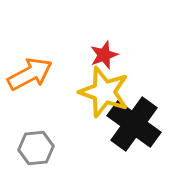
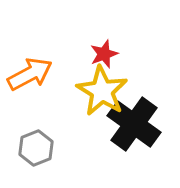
red star: moved 1 px up
yellow star: moved 2 px left, 1 px up; rotated 12 degrees clockwise
gray hexagon: rotated 16 degrees counterclockwise
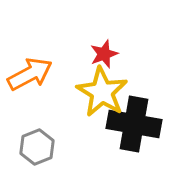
yellow star: moved 1 px down
black cross: rotated 26 degrees counterclockwise
gray hexagon: moved 1 px right, 1 px up
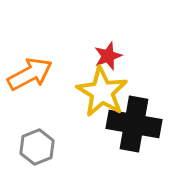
red star: moved 4 px right, 2 px down
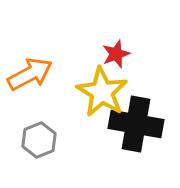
red star: moved 8 px right, 2 px up
black cross: moved 2 px right
gray hexagon: moved 2 px right, 7 px up
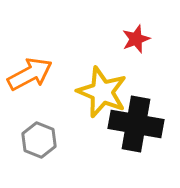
red star: moved 20 px right, 15 px up
yellow star: rotated 9 degrees counterclockwise
gray hexagon: rotated 16 degrees counterclockwise
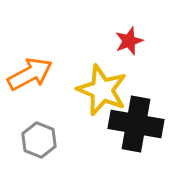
red star: moved 7 px left, 2 px down
yellow star: moved 2 px up
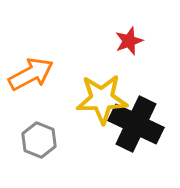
orange arrow: moved 1 px right
yellow star: moved 9 px down; rotated 24 degrees counterclockwise
black cross: rotated 16 degrees clockwise
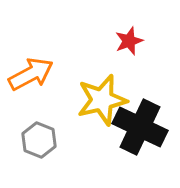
yellow star: moved 1 px down; rotated 12 degrees counterclockwise
black cross: moved 4 px right, 3 px down
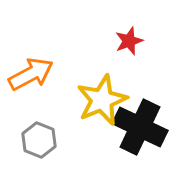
yellow star: rotated 9 degrees counterclockwise
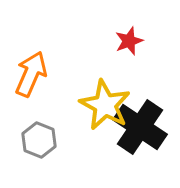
orange arrow: rotated 39 degrees counterclockwise
yellow star: moved 3 px right, 5 px down; rotated 21 degrees counterclockwise
black cross: rotated 8 degrees clockwise
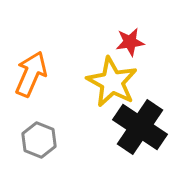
red star: moved 1 px right, 1 px down; rotated 12 degrees clockwise
yellow star: moved 7 px right, 23 px up
